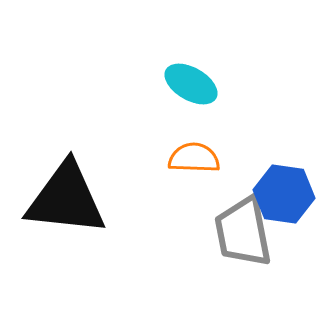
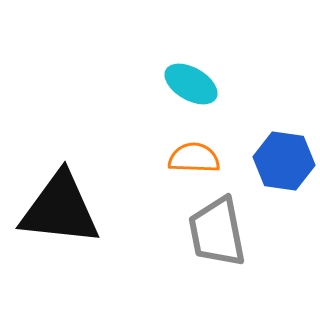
blue hexagon: moved 33 px up
black triangle: moved 6 px left, 10 px down
gray trapezoid: moved 26 px left
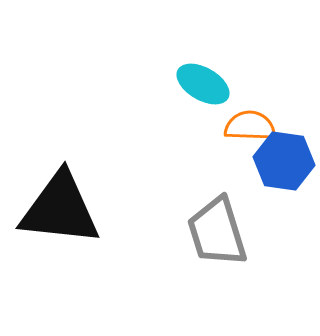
cyan ellipse: moved 12 px right
orange semicircle: moved 56 px right, 32 px up
gray trapezoid: rotated 6 degrees counterclockwise
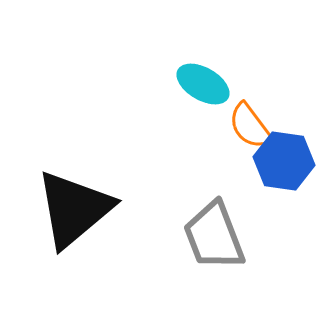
orange semicircle: rotated 129 degrees counterclockwise
black triangle: moved 14 px right; rotated 46 degrees counterclockwise
gray trapezoid: moved 3 px left, 4 px down; rotated 4 degrees counterclockwise
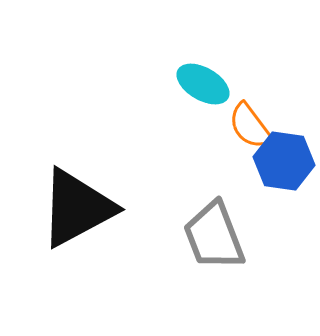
black triangle: moved 3 px right, 1 px up; rotated 12 degrees clockwise
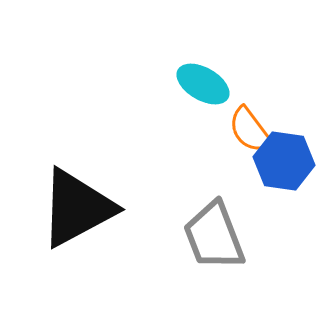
orange semicircle: moved 4 px down
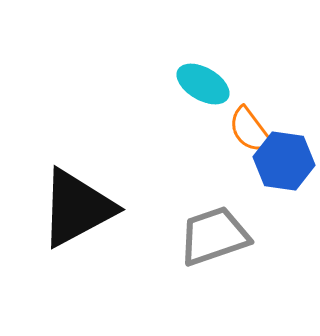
gray trapezoid: rotated 92 degrees clockwise
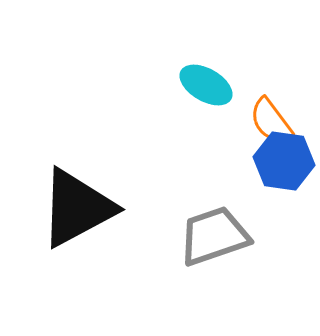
cyan ellipse: moved 3 px right, 1 px down
orange semicircle: moved 21 px right, 9 px up
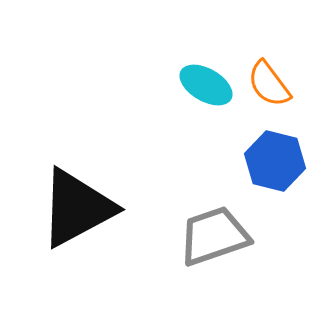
orange semicircle: moved 2 px left, 37 px up
blue hexagon: moved 9 px left; rotated 6 degrees clockwise
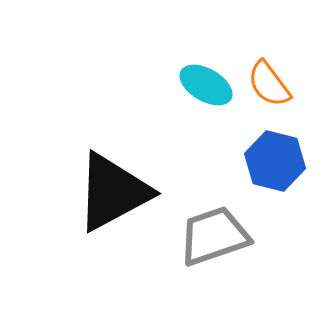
black triangle: moved 36 px right, 16 px up
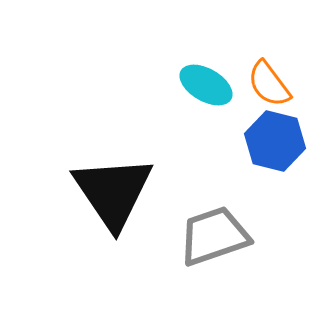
blue hexagon: moved 20 px up
black triangle: rotated 36 degrees counterclockwise
